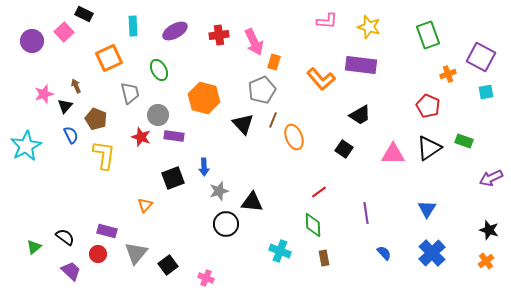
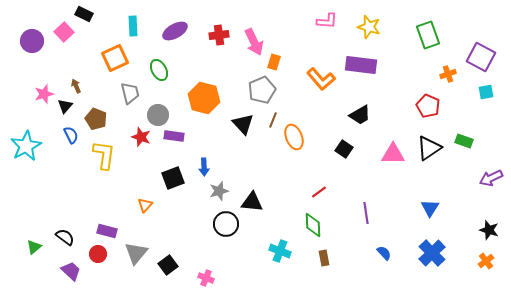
orange square at (109, 58): moved 6 px right
blue triangle at (427, 209): moved 3 px right, 1 px up
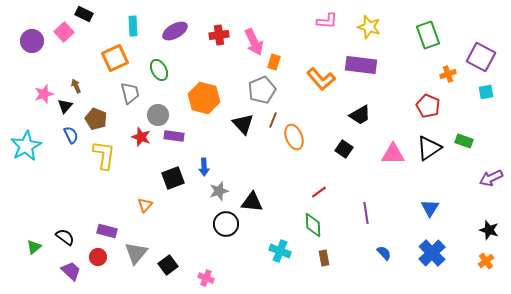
red circle at (98, 254): moved 3 px down
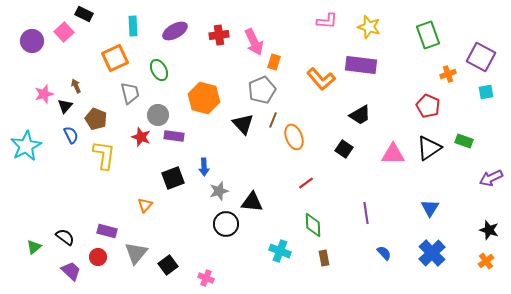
red line at (319, 192): moved 13 px left, 9 px up
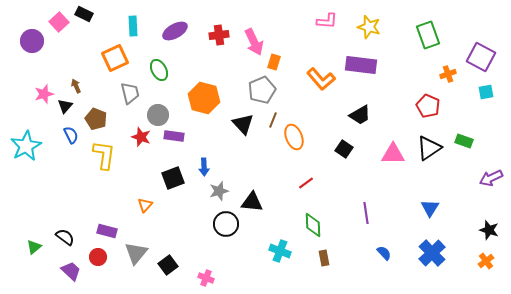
pink square at (64, 32): moved 5 px left, 10 px up
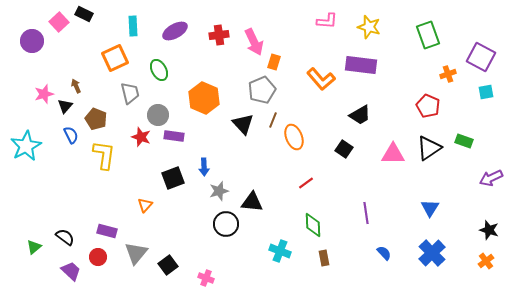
orange hexagon at (204, 98): rotated 8 degrees clockwise
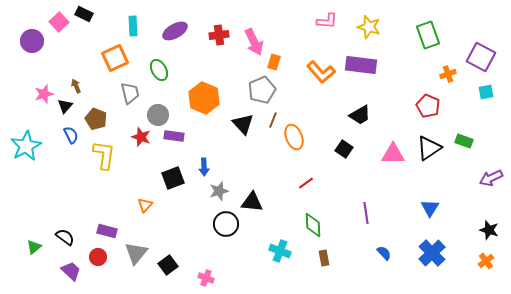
orange L-shape at (321, 79): moved 7 px up
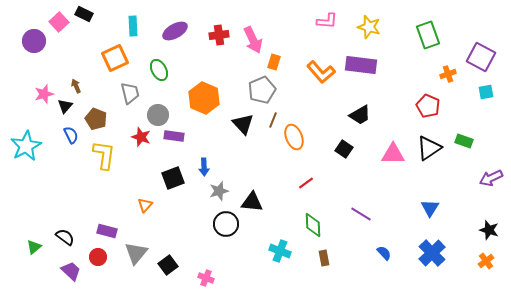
purple circle at (32, 41): moved 2 px right
pink arrow at (254, 42): moved 1 px left, 2 px up
purple line at (366, 213): moved 5 px left, 1 px down; rotated 50 degrees counterclockwise
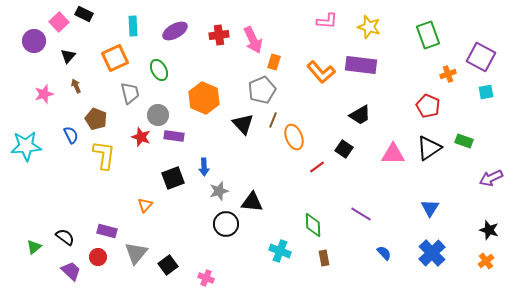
black triangle at (65, 106): moved 3 px right, 50 px up
cyan star at (26, 146): rotated 24 degrees clockwise
red line at (306, 183): moved 11 px right, 16 px up
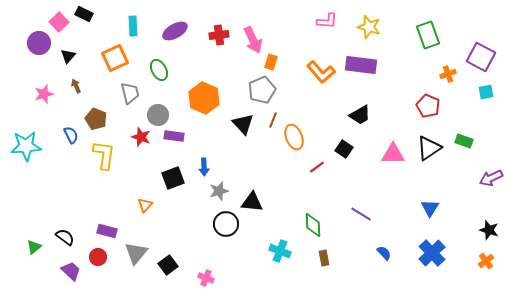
purple circle at (34, 41): moved 5 px right, 2 px down
orange rectangle at (274, 62): moved 3 px left
